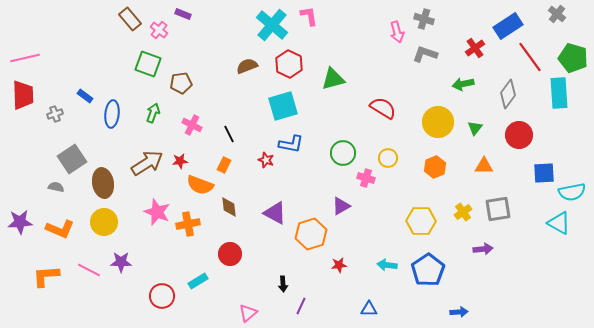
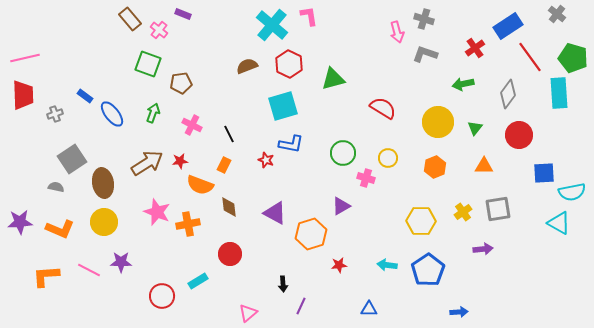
blue ellipse at (112, 114): rotated 44 degrees counterclockwise
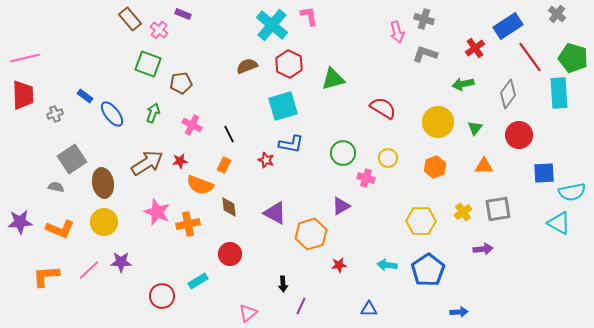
pink line at (89, 270): rotated 70 degrees counterclockwise
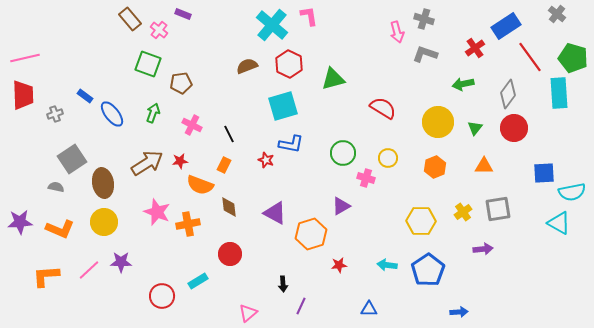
blue rectangle at (508, 26): moved 2 px left
red circle at (519, 135): moved 5 px left, 7 px up
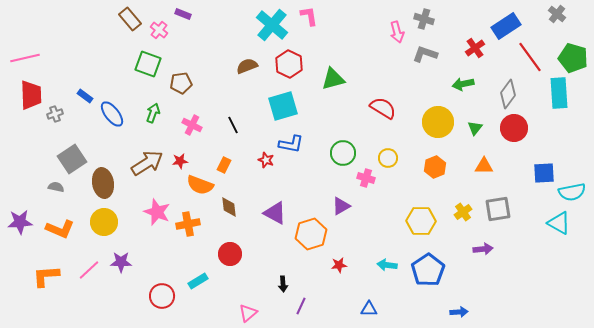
red trapezoid at (23, 95): moved 8 px right
black line at (229, 134): moved 4 px right, 9 px up
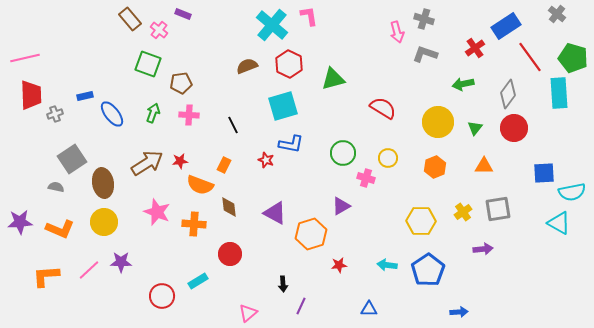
blue rectangle at (85, 96): rotated 49 degrees counterclockwise
pink cross at (192, 125): moved 3 px left, 10 px up; rotated 24 degrees counterclockwise
orange cross at (188, 224): moved 6 px right; rotated 15 degrees clockwise
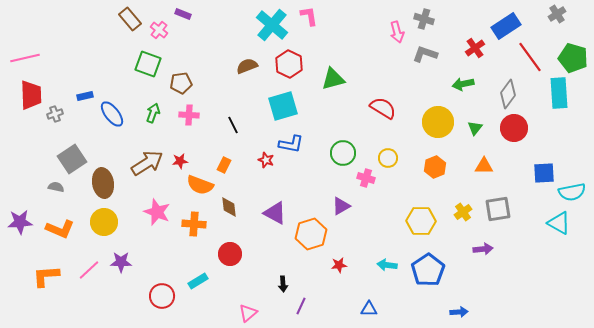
gray cross at (557, 14): rotated 18 degrees clockwise
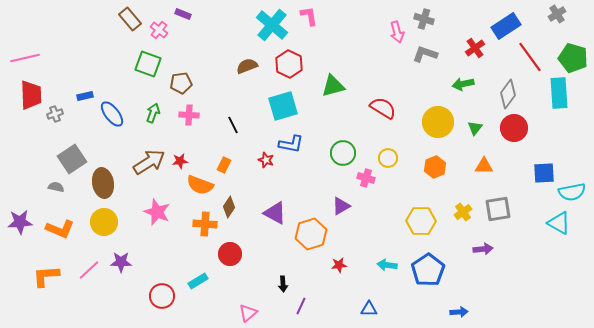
green triangle at (333, 79): moved 7 px down
brown arrow at (147, 163): moved 2 px right, 1 px up
brown diamond at (229, 207): rotated 40 degrees clockwise
orange cross at (194, 224): moved 11 px right
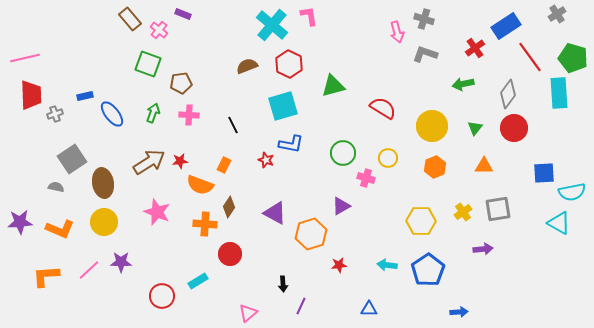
yellow circle at (438, 122): moved 6 px left, 4 px down
